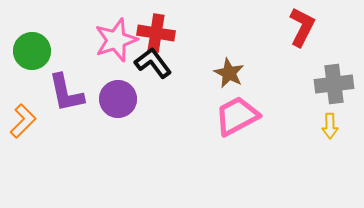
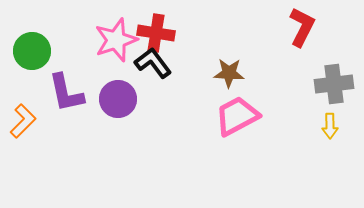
brown star: rotated 24 degrees counterclockwise
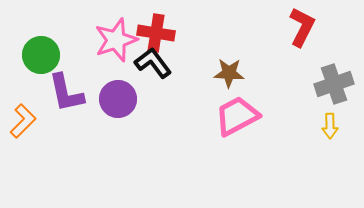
green circle: moved 9 px right, 4 px down
gray cross: rotated 12 degrees counterclockwise
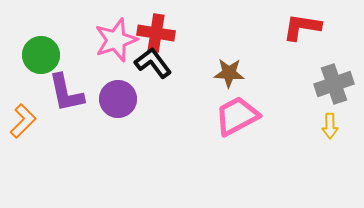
red L-shape: rotated 108 degrees counterclockwise
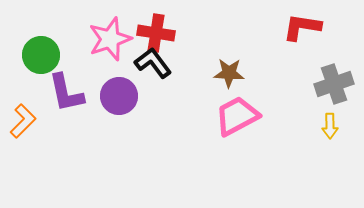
pink star: moved 6 px left, 1 px up
purple circle: moved 1 px right, 3 px up
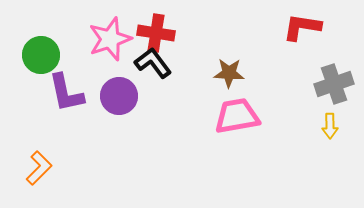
pink trapezoid: rotated 18 degrees clockwise
orange L-shape: moved 16 px right, 47 px down
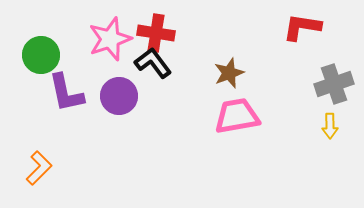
brown star: rotated 24 degrees counterclockwise
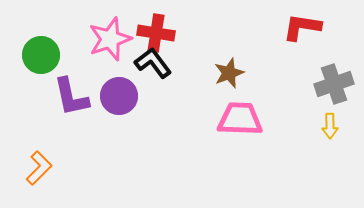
purple L-shape: moved 5 px right, 4 px down
pink trapezoid: moved 3 px right, 3 px down; rotated 12 degrees clockwise
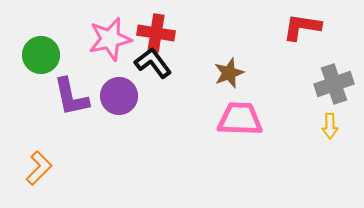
pink star: rotated 6 degrees clockwise
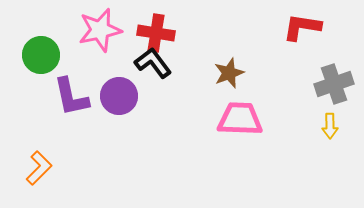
pink star: moved 10 px left, 9 px up
